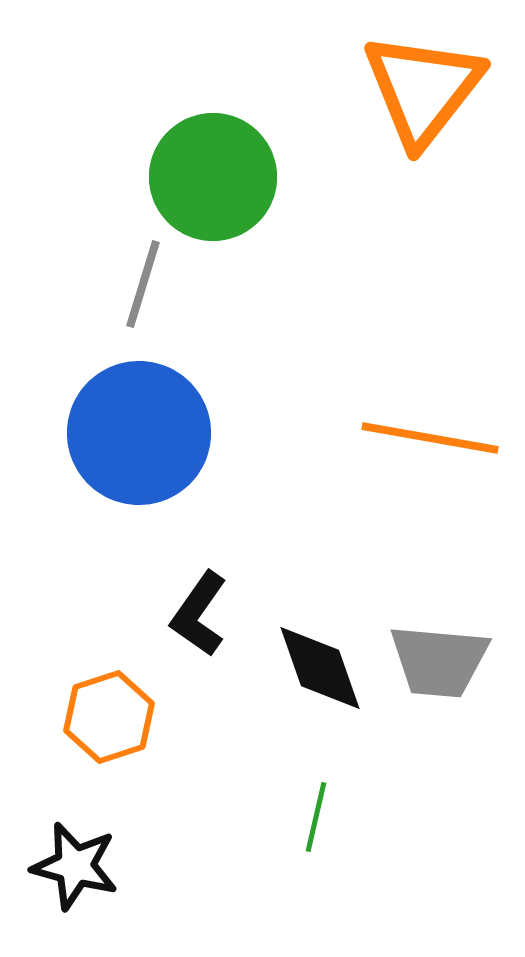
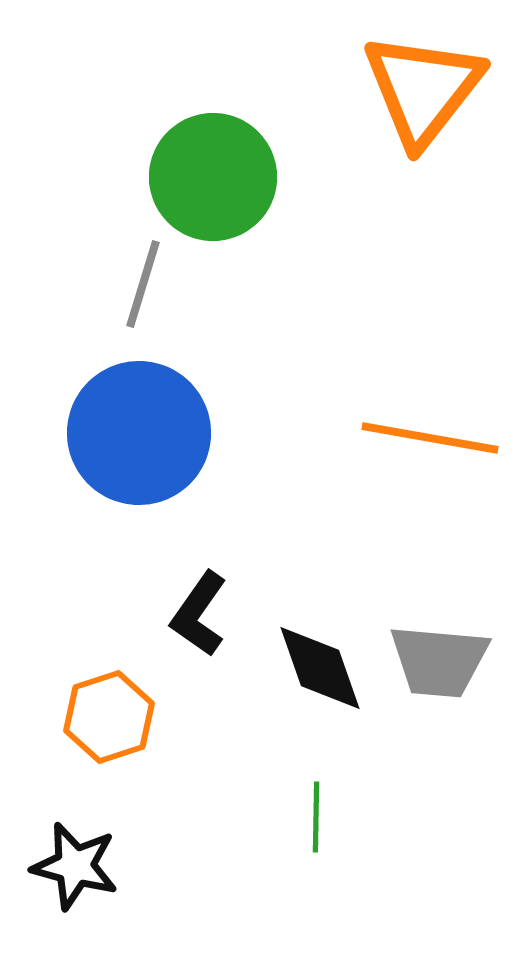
green line: rotated 12 degrees counterclockwise
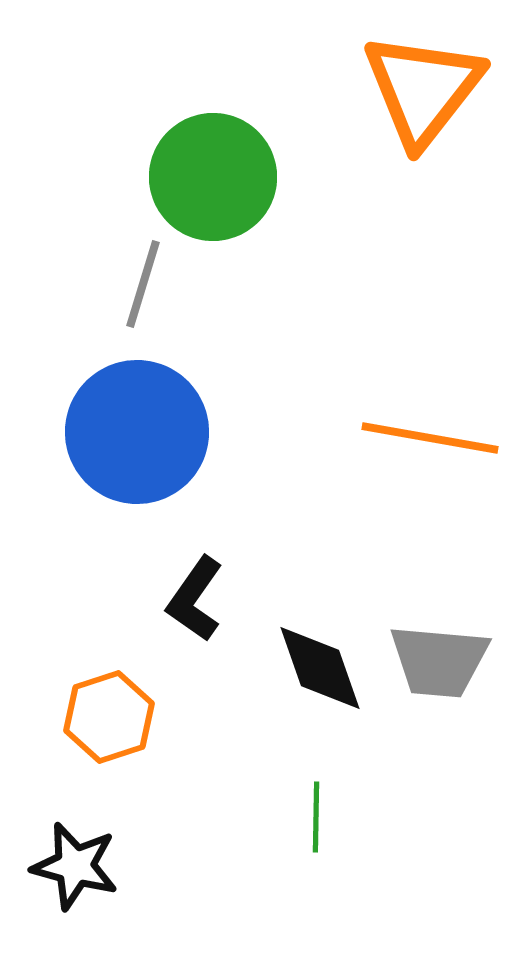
blue circle: moved 2 px left, 1 px up
black L-shape: moved 4 px left, 15 px up
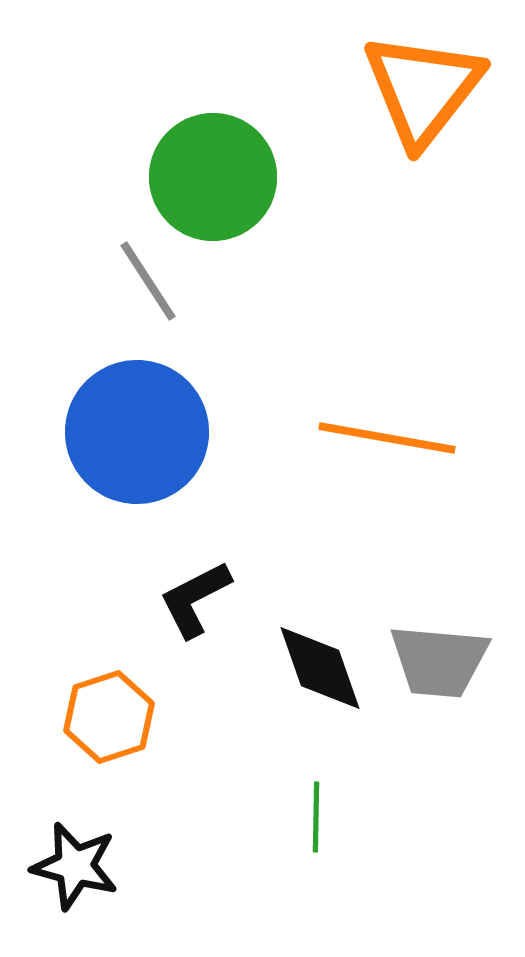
gray line: moved 5 px right, 3 px up; rotated 50 degrees counterclockwise
orange line: moved 43 px left
black L-shape: rotated 28 degrees clockwise
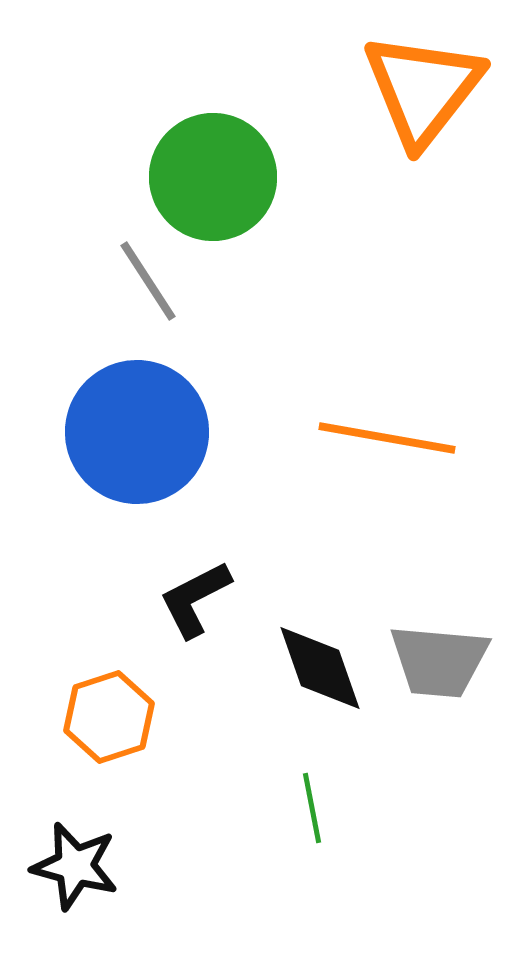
green line: moved 4 px left, 9 px up; rotated 12 degrees counterclockwise
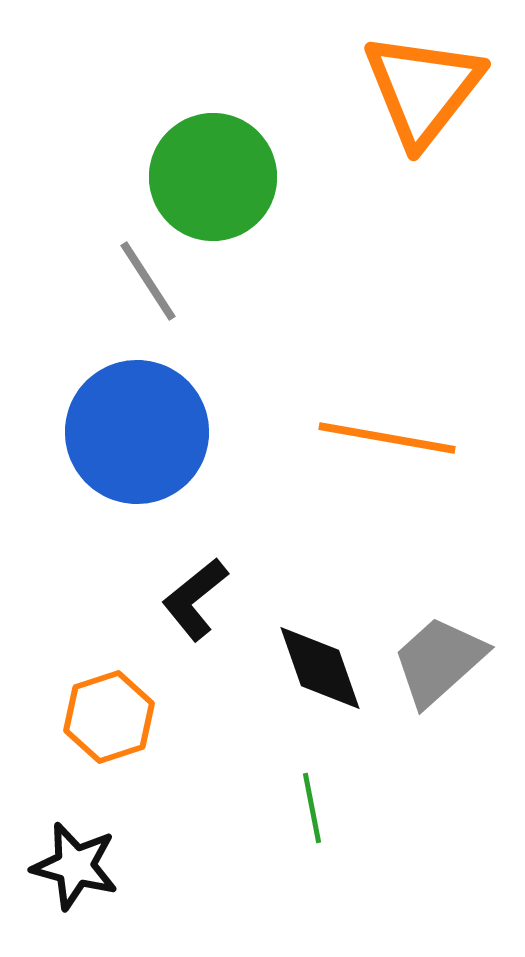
black L-shape: rotated 12 degrees counterclockwise
gray trapezoid: rotated 133 degrees clockwise
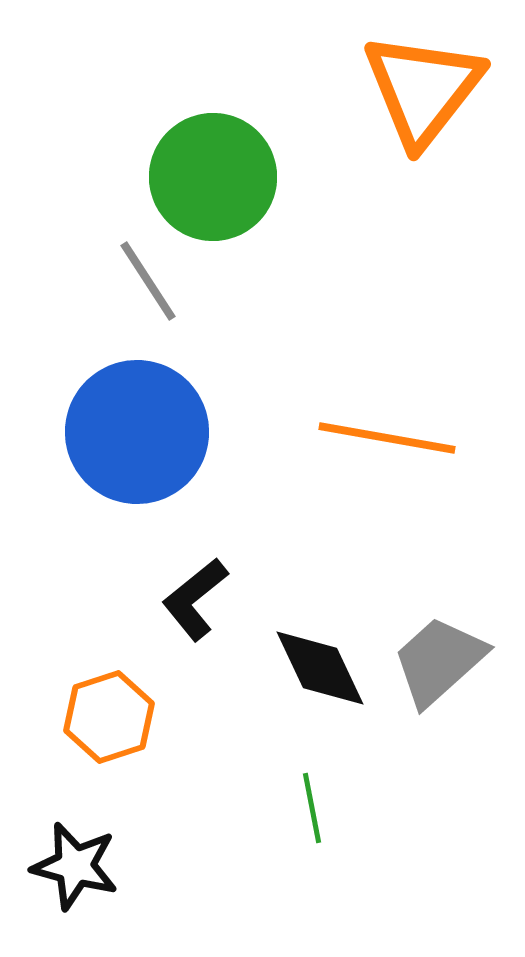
black diamond: rotated 6 degrees counterclockwise
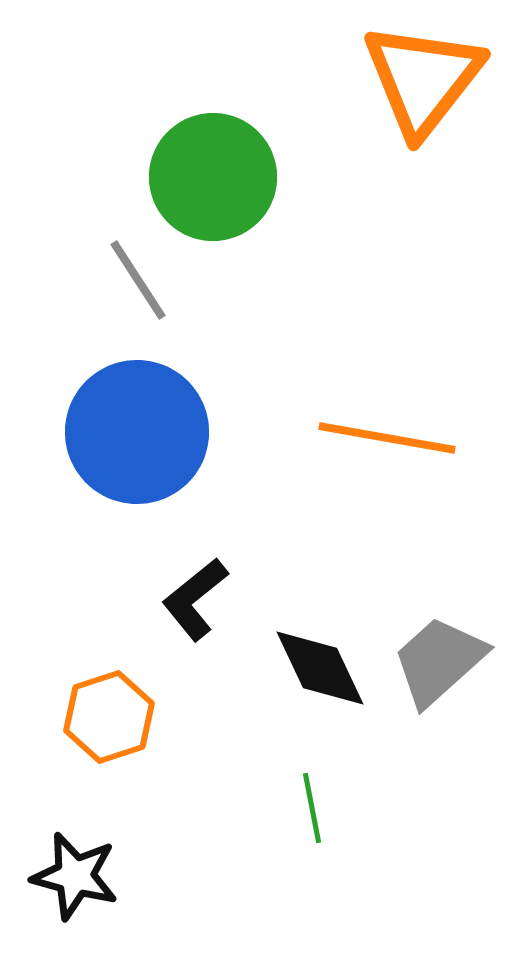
orange triangle: moved 10 px up
gray line: moved 10 px left, 1 px up
black star: moved 10 px down
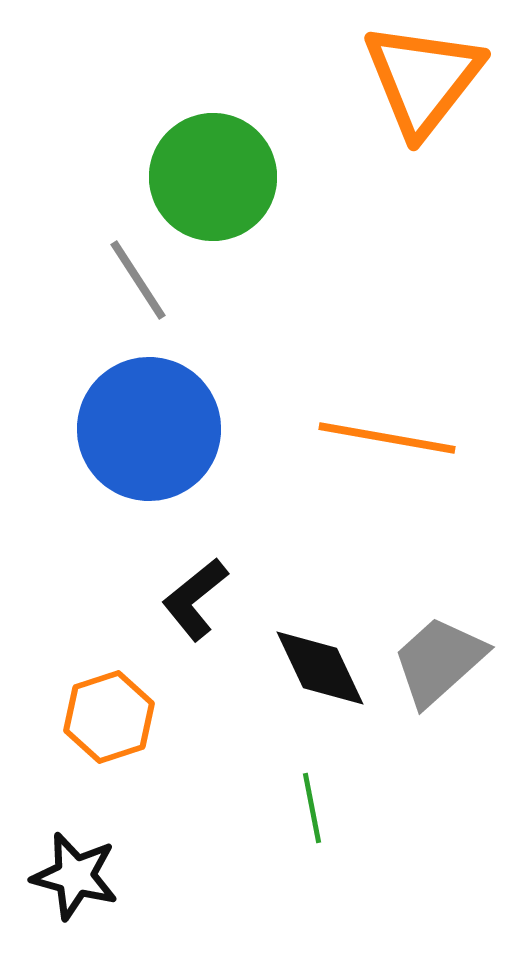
blue circle: moved 12 px right, 3 px up
